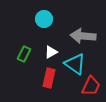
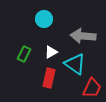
red trapezoid: moved 1 px right, 2 px down
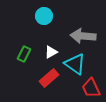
cyan circle: moved 3 px up
red rectangle: rotated 36 degrees clockwise
red trapezoid: moved 1 px left; rotated 130 degrees clockwise
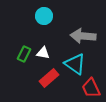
white triangle: moved 8 px left, 1 px down; rotated 40 degrees clockwise
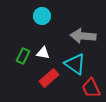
cyan circle: moved 2 px left
green rectangle: moved 1 px left, 2 px down
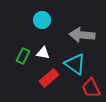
cyan circle: moved 4 px down
gray arrow: moved 1 px left, 1 px up
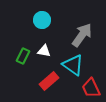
gray arrow: rotated 120 degrees clockwise
white triangle: moved 1 px right, 2 px up
cyan triangle: moved 2 px left, 1 px down
red rectangle: moved 3 px down
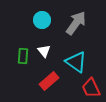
gray arrow: moved 6 px left, 12 px up
white triangle: rotated 40 degrees clockwise
green rectangle: rotated 21 degrees counterclockwise
cyan triangle: moved 3 px right, 3 px up
